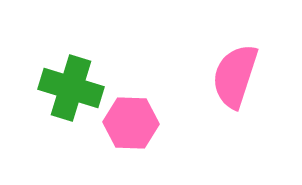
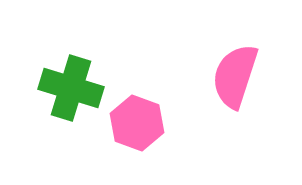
pink hexagon: moved 6 px right; rotated 18 degrees clockwise
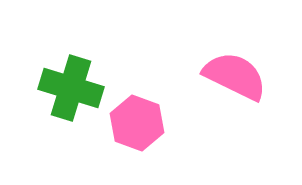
pink semicircle: rotated 98 degrees clockwise
